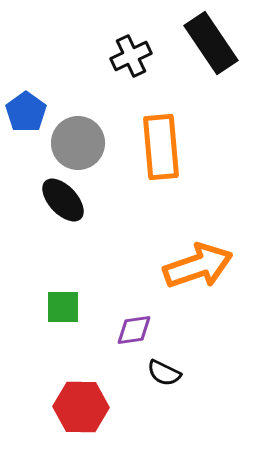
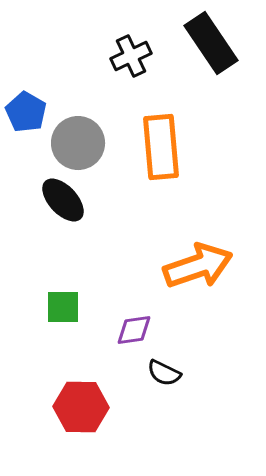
blue pentagon: rotated 6 degrees counterclockwise
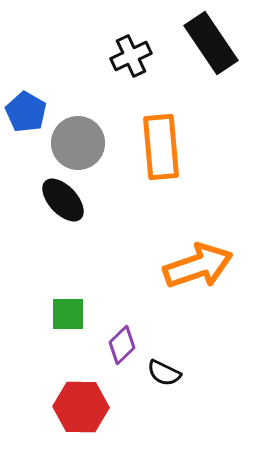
green square: moved 5 px right, 7 px down
purple diamond: moved 12 px left, 15 px down; rotated 36 degrees counterclockwise
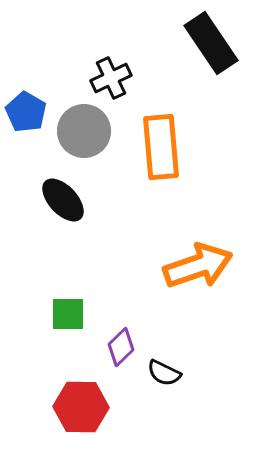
black cross: moved 20 px left, 22 px down
gray circle: moved 6 px right, 12 px up
purple diamond: moved 1 px left, 2 px down
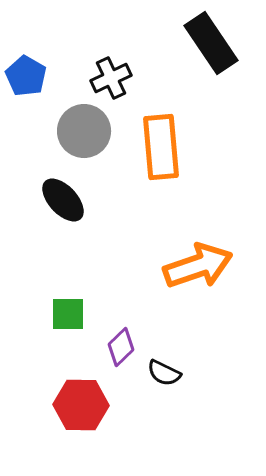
blue pentagon: moved 36 px up
red hexagon: moved 2 px up
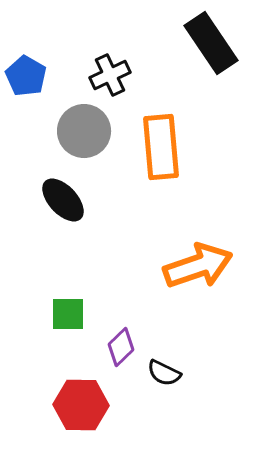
black cross: moved 1 px left, 3 px up
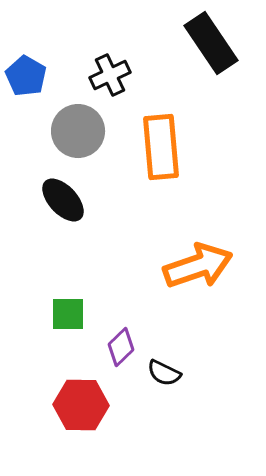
gray circle: moved 6 px left
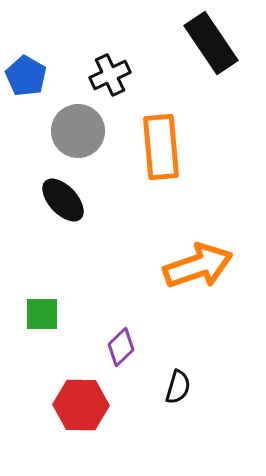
green square: moved 26 px left
black semicircle: moved 14 px right, 14 px down; rotated 100 degrees counterclockwise
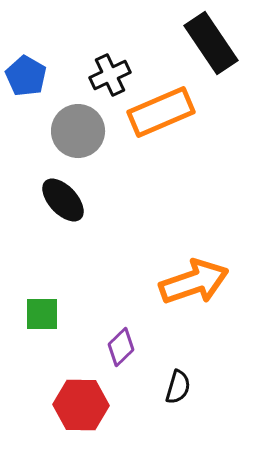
orange rectangle: moved 35 px up; rotated 72 degrees clockwise
orange arrow: moved 4 px left, 16 px down
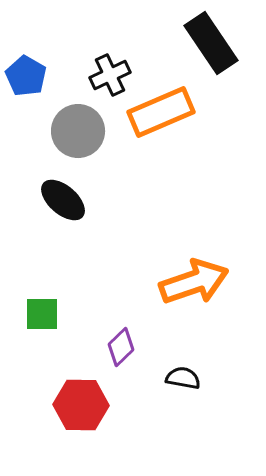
black ellipse: rotated 6 degrees counterclockwise
black semicircle: moved 5 px right, 9 px up; rotated 96 degrees counterclockwise
